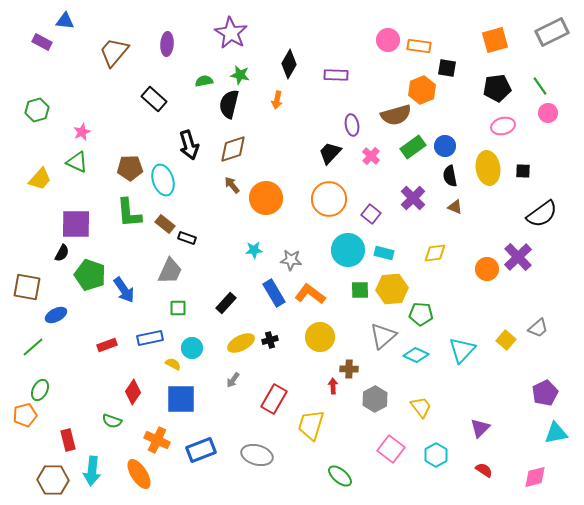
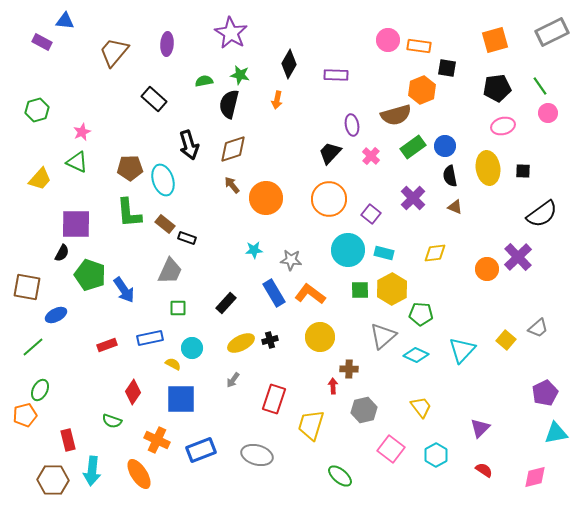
yellow hexagon at (392, 289): rotated 24 degrees counterclockwise
red rectangle at (274, 399): rotated 12 degrees counterclockwise
gray hexagon at (375, 399): moved 11 px left, 11 px down; rotated 15 degrees clockwise
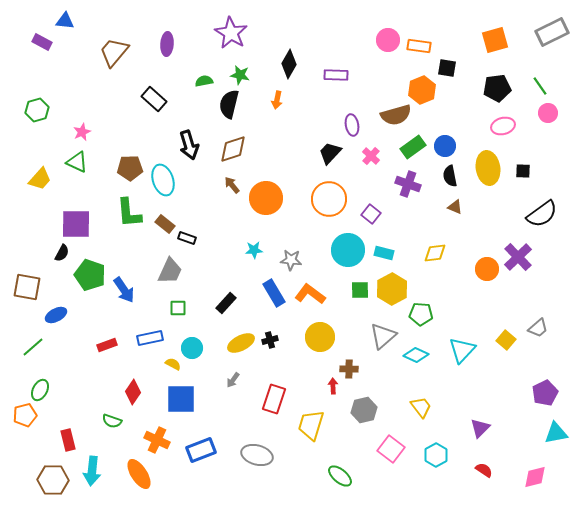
purple cross at (413, 198): moved 5 px left, 14 px up; rotated 25 degrees counterclockwise
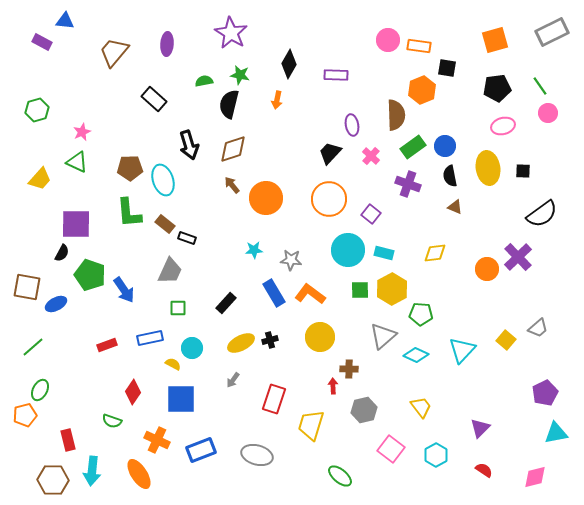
brown semicircle at (396, 115): rotated 76 degrees counterclockwise
blue ellipse at (56, 315): moved 11 px up
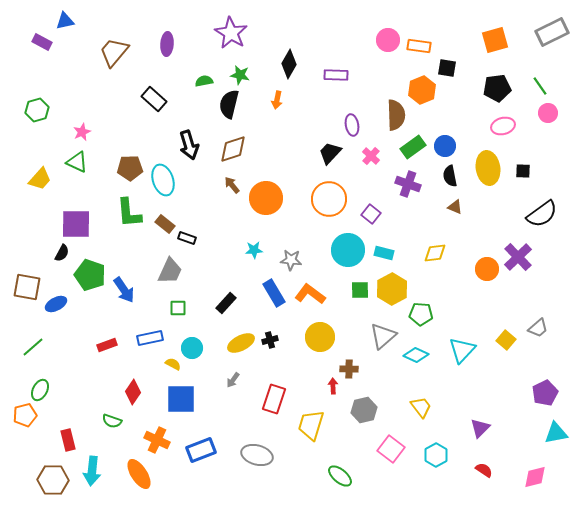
blue triangle at (65, 21): rotated 18 degrees counterclockwise
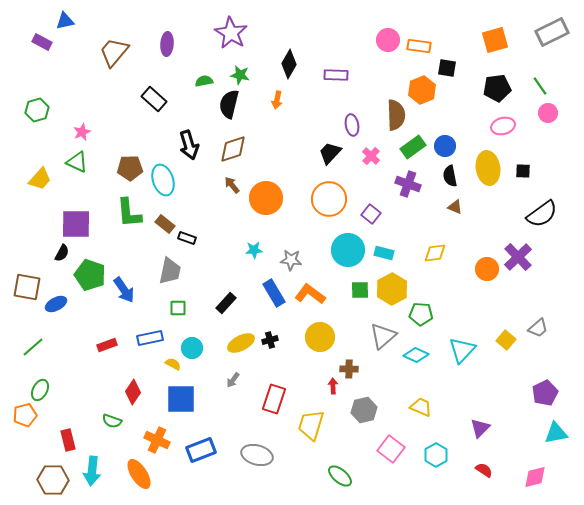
gray trapezoid at (170, 271): rotated 12 degrees counterclockwise
yellow trapezoid at (421, 407): rotated 30 degrees counterclockwise
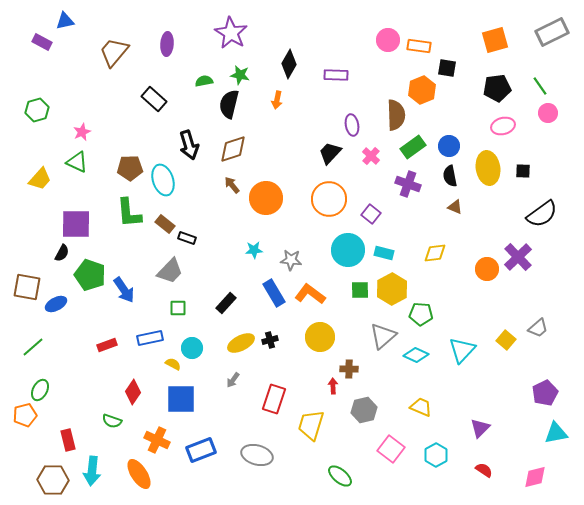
blue circle at (445, 146): moved 4 px right
gray trapezoid at (170, 271): rotated 32 degrees clockwise
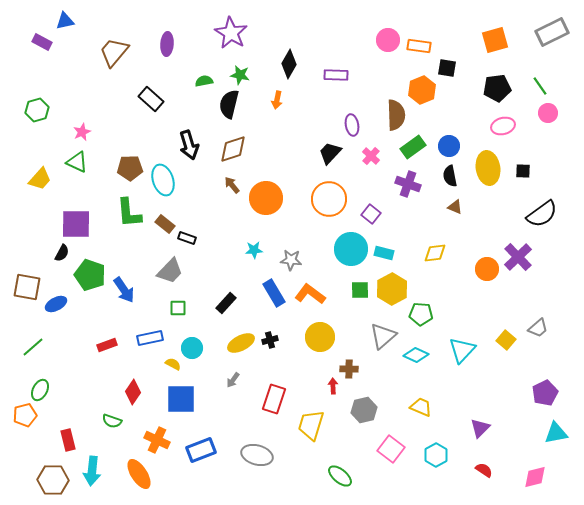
black rectangle at (154, 99): moved 3 px left
cyan circle at (348, 250): moved 3 px right, 1 px up
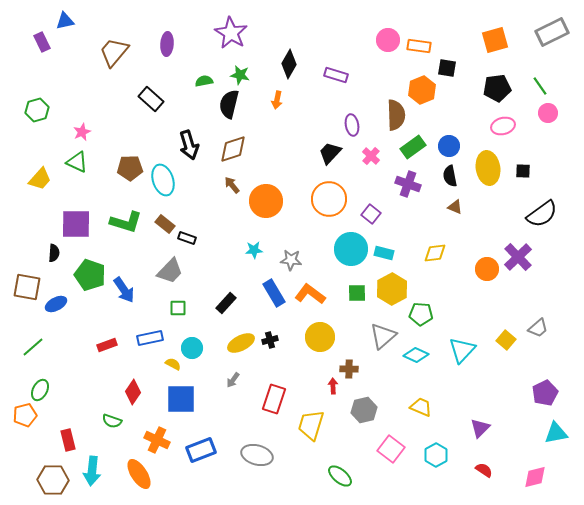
purple rectangle at (42, 42): rotated 36 degrees clockwise
purple rectangle at (336, 75): rotated 15 degrees clockwise
orange circle at (266, 198): moved 3 px down
green L-shape at (129, 213): moved 3 px left, 9 px down; rotated 68 degrees counterclockwise
black semicircle at (62, 253): moved 8 px left; rotated 24 degrees counterclockwise
green square at (360, 290): moved 3 px left, 3 px down
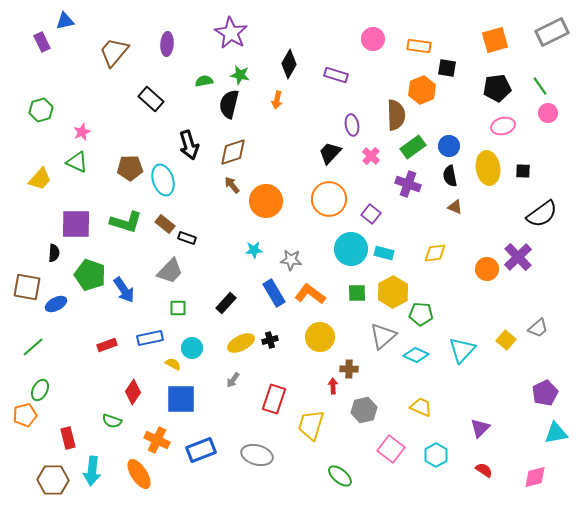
pink circle at (388, 40): moved 15 px left, 1 px up
green hexagon at (37, 110): moved 4 px right
brown diamond at (233, 149): moved 3 px down
yellow hexagon at (392, 289): moved 1 px right, 3 px down
red rectangle at (68, 440): moved 2 px up
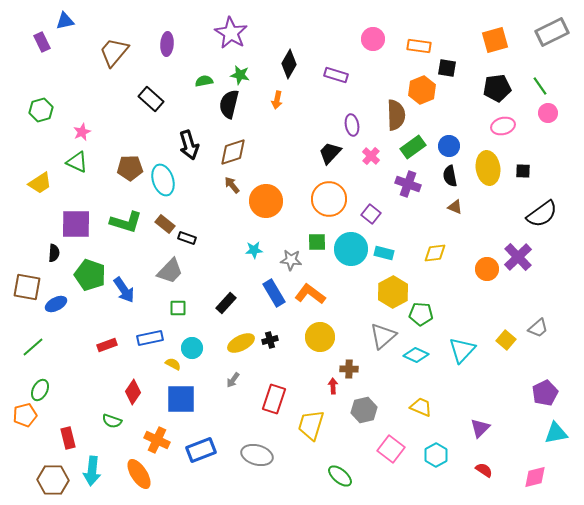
yellow trapezoid at (40, 179): moved 4 px down; rotated 15 degrees clockwise
green square at (357, 293): moved 40 px left, 51 px up
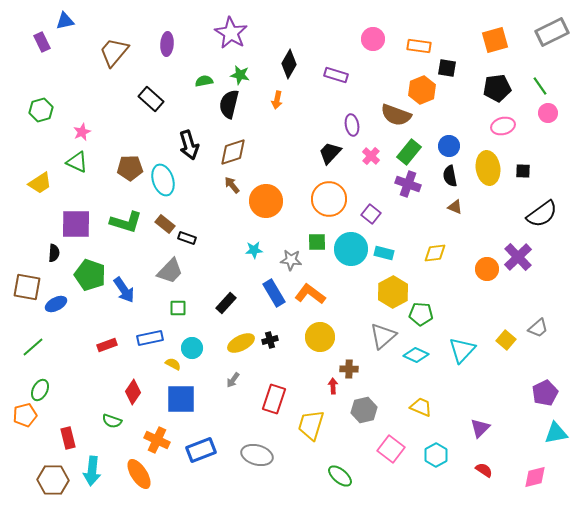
brown semicircle at (396, 115): rotated 112 degrees clockwise
green rectangle at (413, 147): moved 4 px left, 5 px down; rotated 15 degrees counterclockwise
